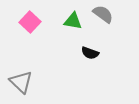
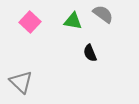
black semicircle: rotated 48 degrees clockwise
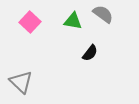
black semicircle: rotated 120 degrees counterclockwise
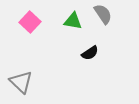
gray semicircle: rotated 20 degrees clockwise
black semicircle: rotated 18 degrees clockwise
